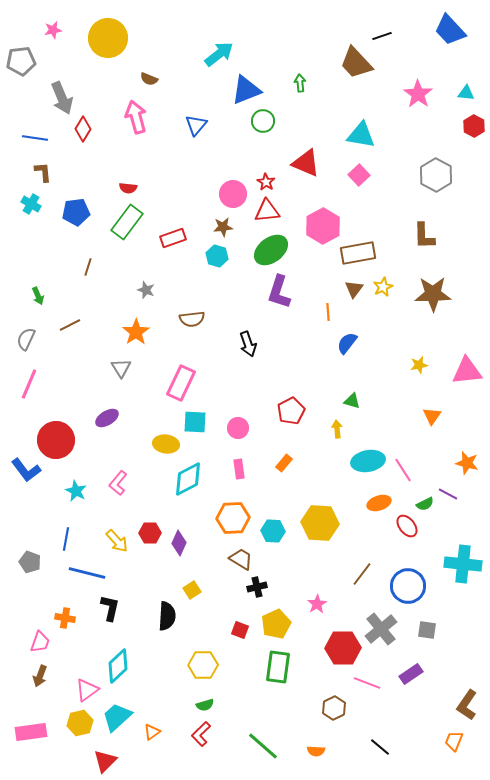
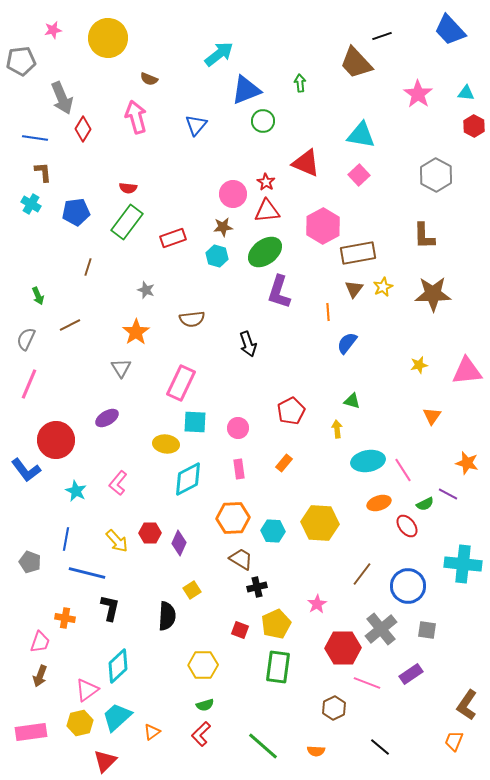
green ellipse at (271, 250): moved 6 px left, 2 px down
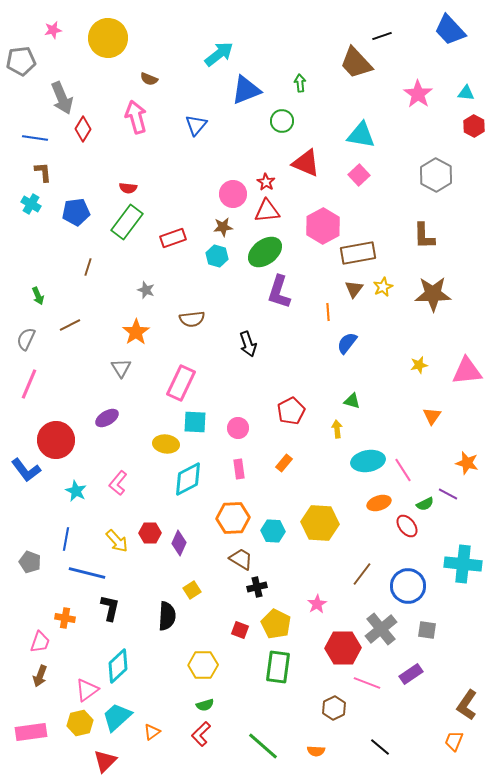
green circle at (263, 121): moved 19 px right
yellow pentagon at (276, 624): rotated 20 degrees counterclockwise
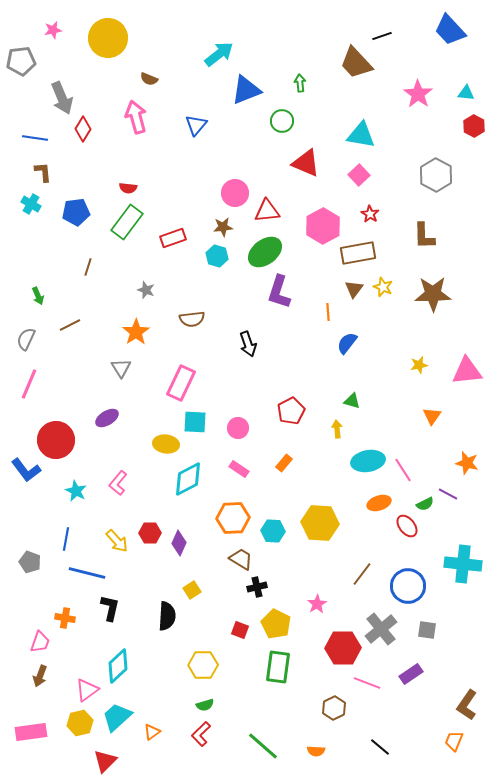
red star at (266, 182): moved 104 px right, 32 px down
pink circle at (233, 194): moved 2 px right, 1 px up
yellow star at (383, 287): rotated 24 degrees counterclockwise
pink rectangle at (239, 469): rotated 48 degrees counterclockwise
